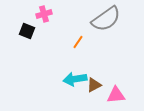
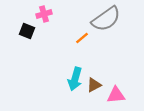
orange line: moved 4 px right, 4 px up; rotated 16 degrees clockwise
cyan arrow: rotated 65 degrees counterclockwise
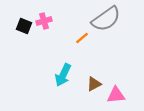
pink cross: moved 7 px down
black square: moved 3 px left, 5 px up
cyan arrow: moved 12 px left, 4 px up; rotated 10 degrees clockwise
brown triangle: moved 1 px up
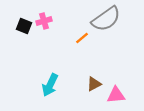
cyan arrow: moved 13 px left, 10 px down
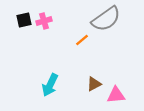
black square: moved 6 px up; rotated 35 degrees counterclockwise
orange line: moved 2 px down
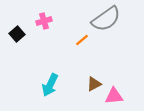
black square: moved 7 px left, 14 px down; rotated 28 degrees counterclockwise
pink triangle: moved 2 px left, 1 px down
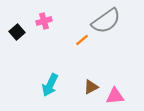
gray semicircle: moved 2 px down
black square: moved 2 px up
brown triangle: moved 3 px left, 3 px down
pink triangle: moved 1 px right
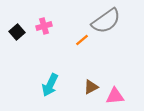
pink cross: moved 5 px down
